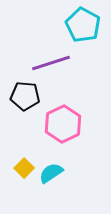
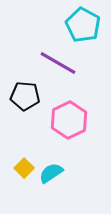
purple line: moved 7 px right; rotated 48 degrees clockwise
pink hexagon: moved 6 px right, 4 px up
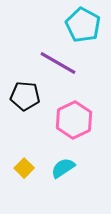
pink hexagon: moved 5 px right
cyan semicircle: moved 12 px right, 5 px up
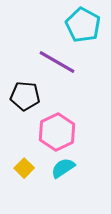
purple line: moved 1 px left, 1 px up
pink hexagon: moved 17 px left, 12 px down
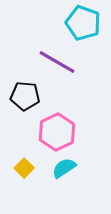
cyan pentagon: moved 2 px up; rotated 8 degrees counterclockwise
cyan semicircle: moved 1 px right
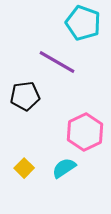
black pentagon: rotated 12 degrees counterclockwise
pink hexagon: moved 28 px right
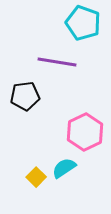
purple line: rotated 21 degrees counterclockwise
yellow square: moved 12 px right, 9 px down
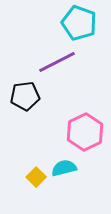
cyan pentagon: moved 4 px left
purple line: rotated 36 degrees counterclockwise
cyan semicircle: rotated 20 degrees clockwise
